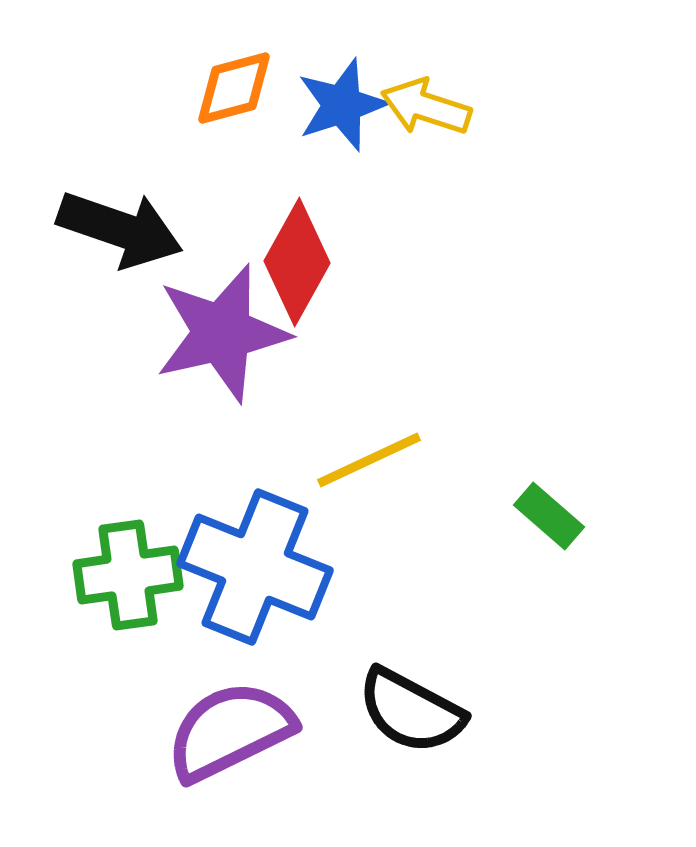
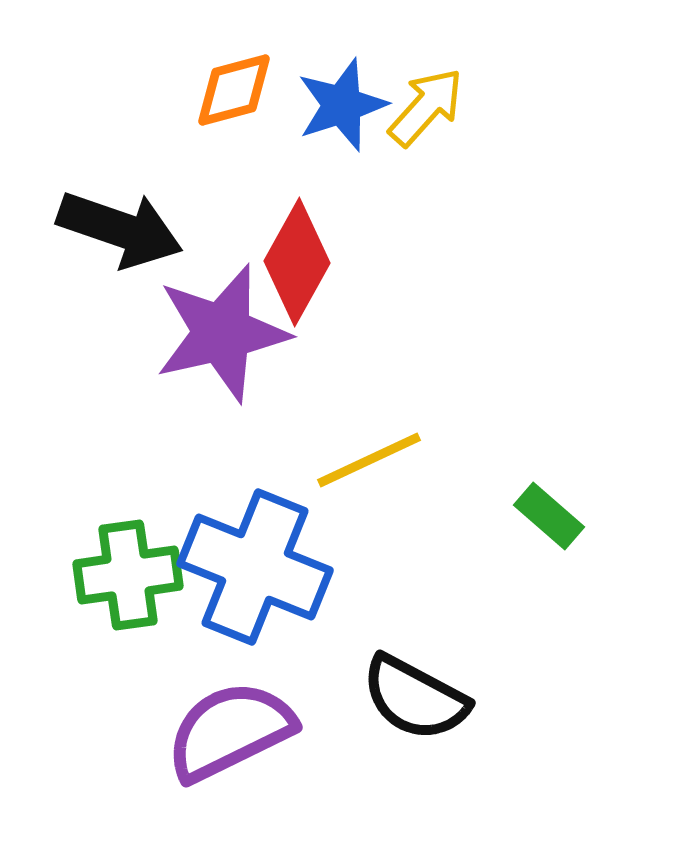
orange diamond: moved 2 px down
yellow arrow: rotated 114 degrees clockwise
black semicircle: moved 4 px right, 13 px up
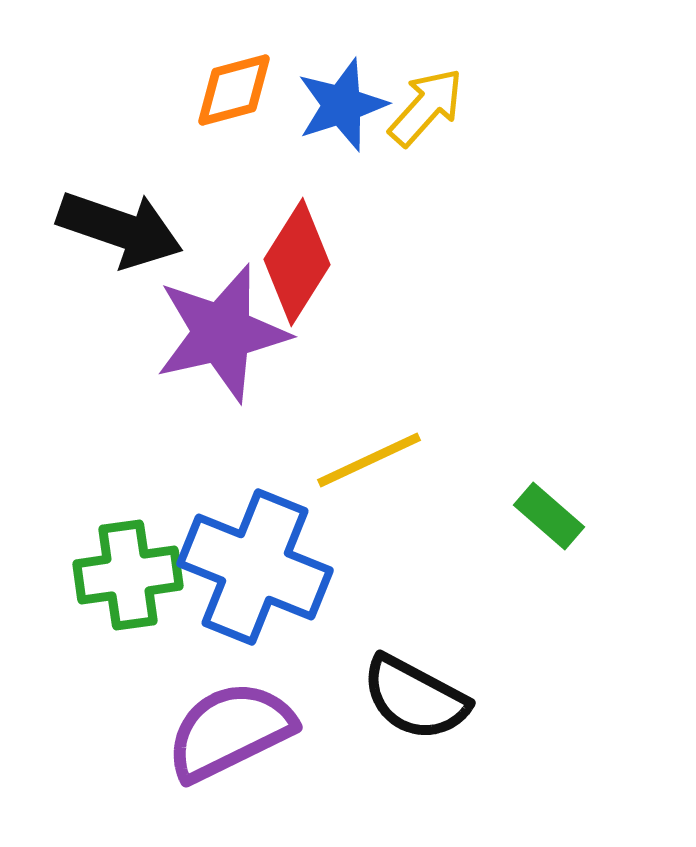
red diamond: rotated 3 degrees clockwise
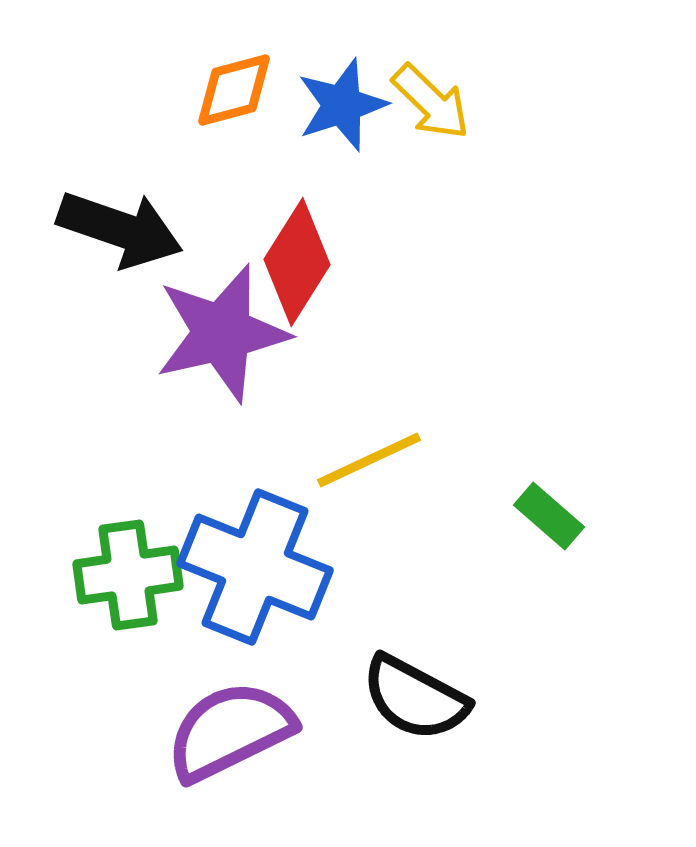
yellow arrow: moved 5 px right, 5 px up; rotated 92 degrees clockwise
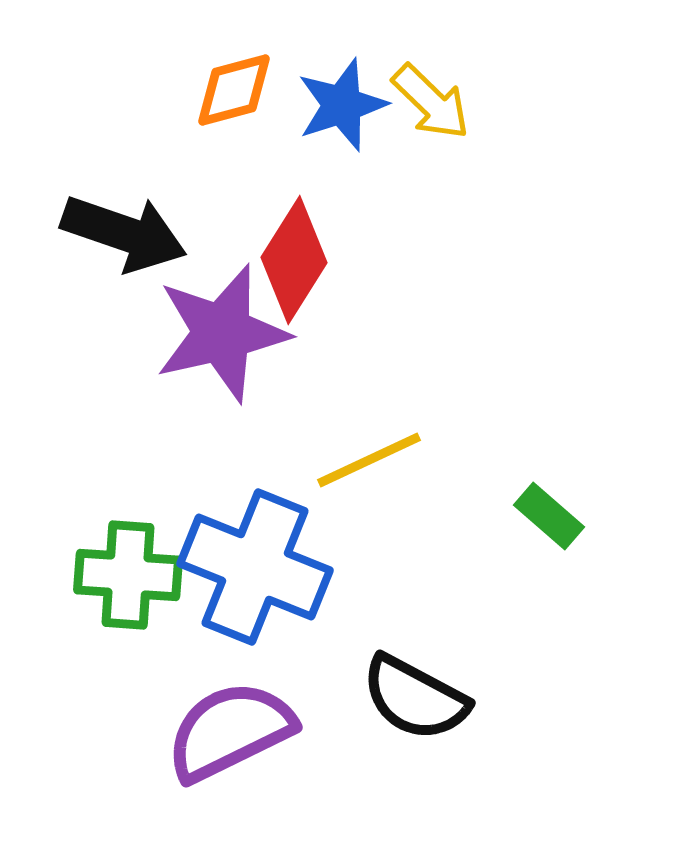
black arrow: moved 4 px right, 4 px down
red diamond: moved 3 px left, 2 px up
green cross: rotated 12 degrees clockwise
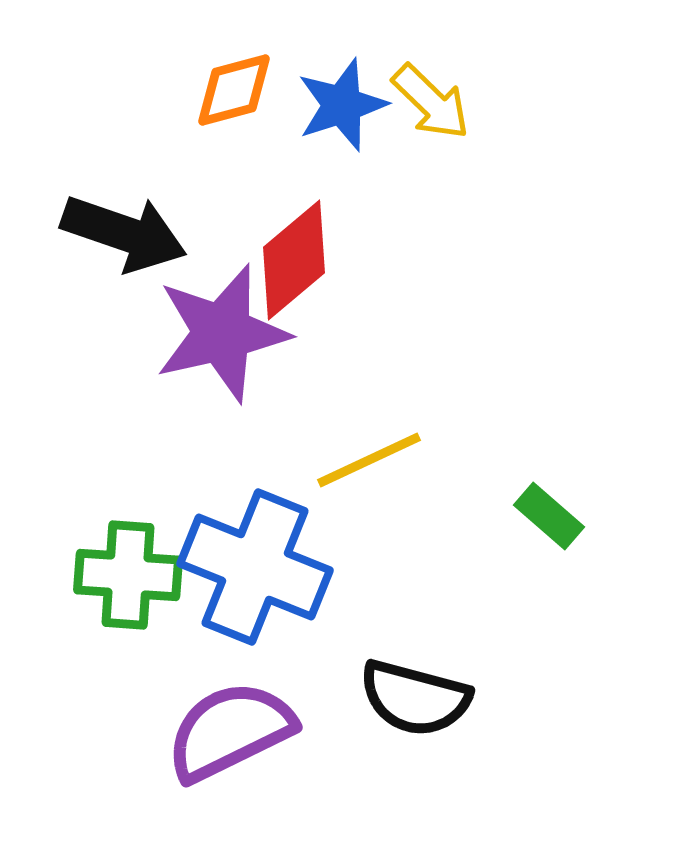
red diamond: rotated 18 degrees clockwise
black semicircle: rotated 13 degrees counterclockwise
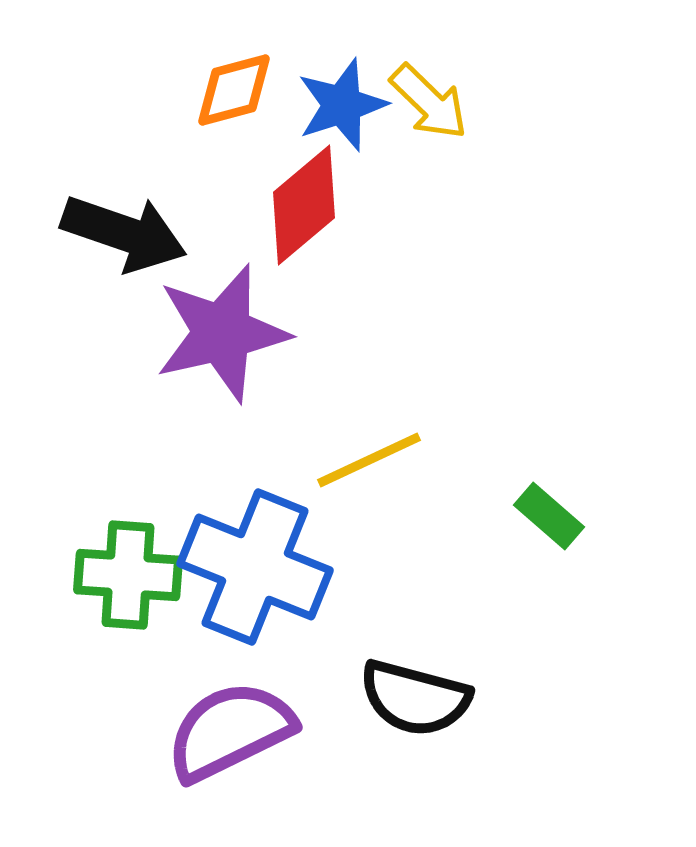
yellow arrow: moved 2 px left
red diamond: moved 10 px right, 55 px up
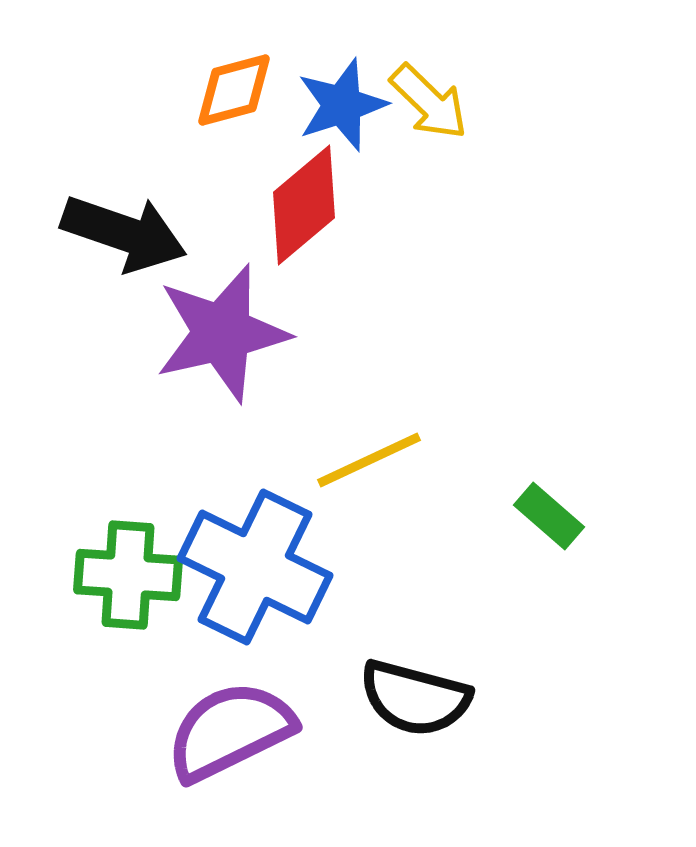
blue cross: rotated 4 degrees clockwise
